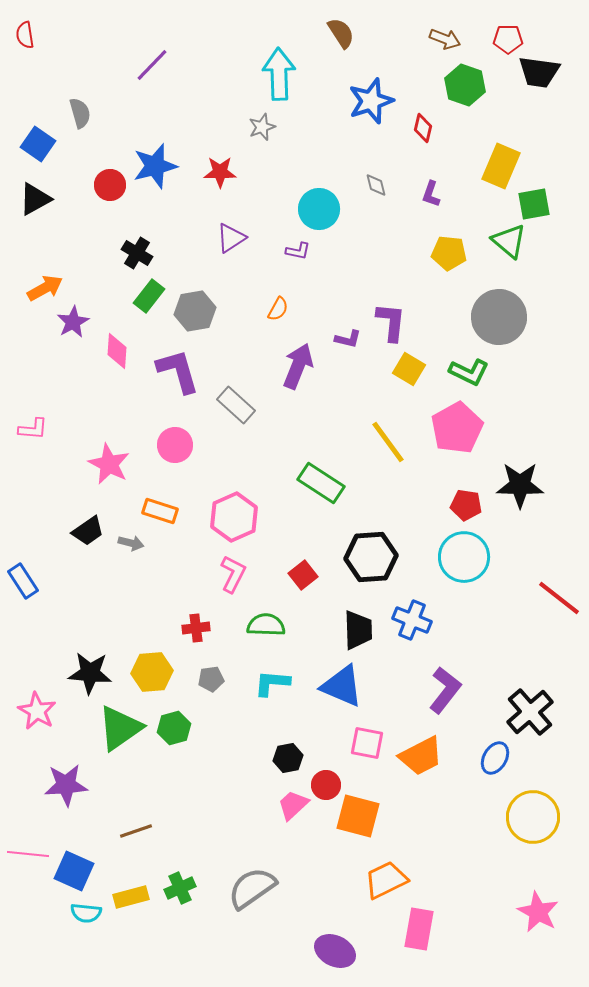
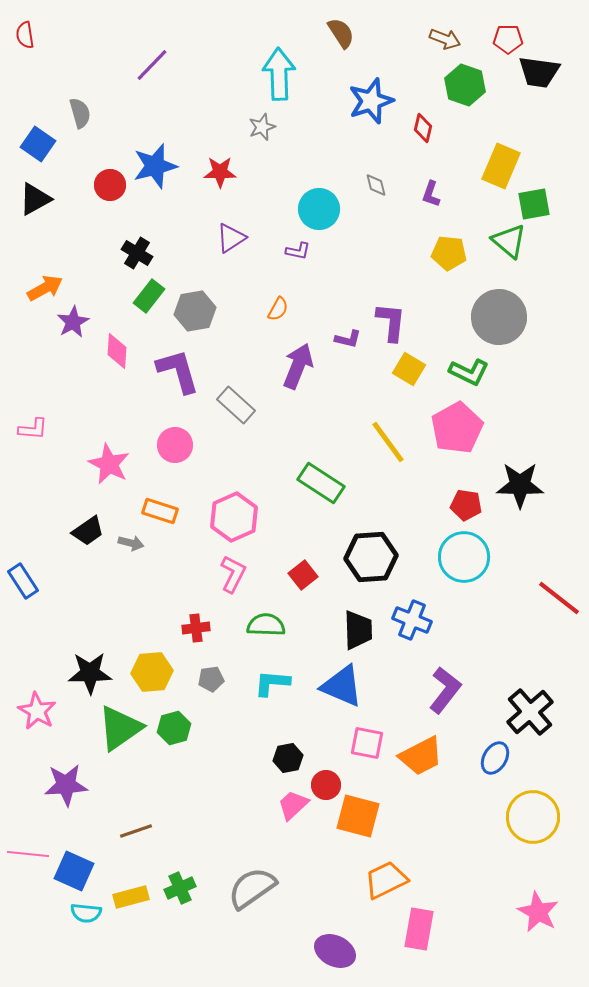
black star at (90, 673): rotated 6 degrees counterclockwise
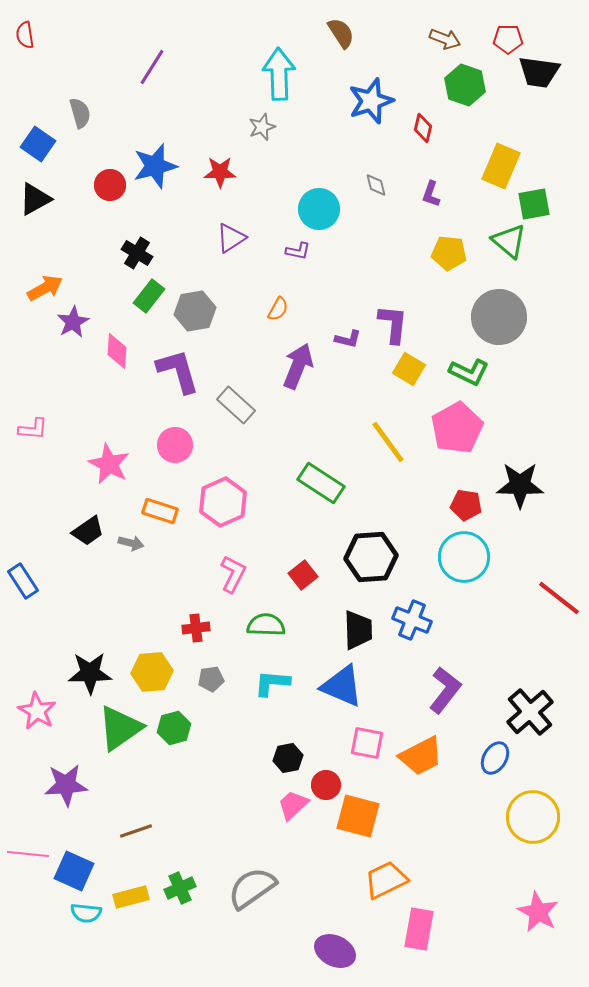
purple line at (152, 65): moved 2 px down; rotated 12 degrees counterclockwise
purple L-shape at (391, 322): moved 2 px right, 2 px down
pink hexagon at (234, 517): moved 11 px left, 15 px up
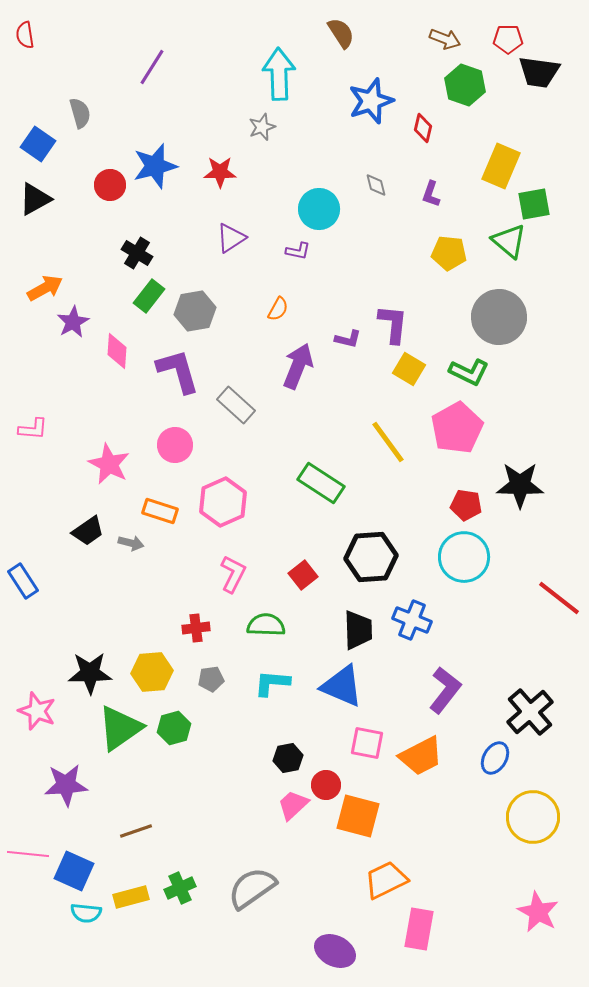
pink star at (37, 711): rotated 9 degrees counterclockwise
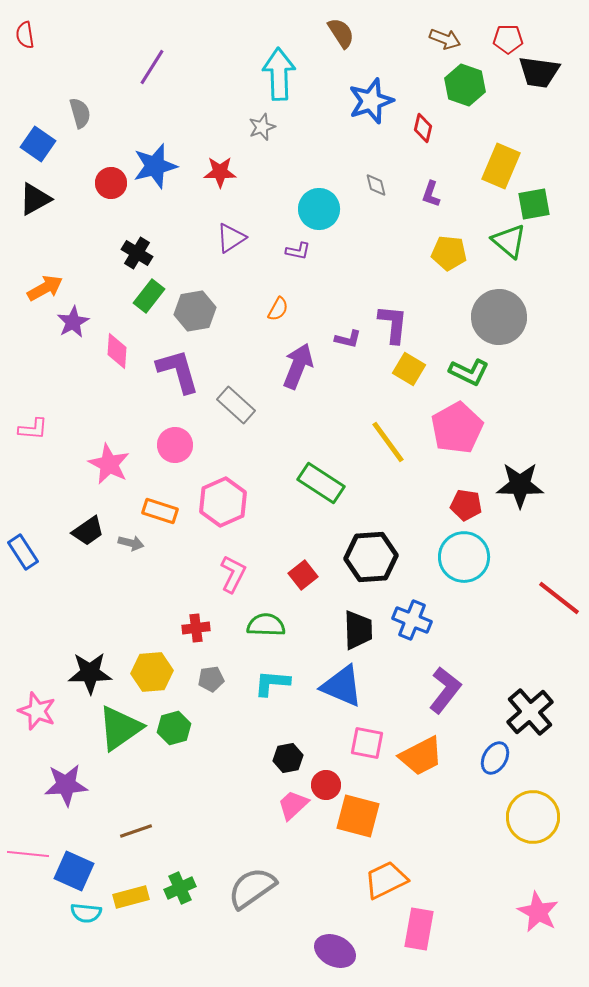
red circle at (110, 185): moved 1 px right, 2 px up
blue rectangle at (23, 581): moved 29 px up
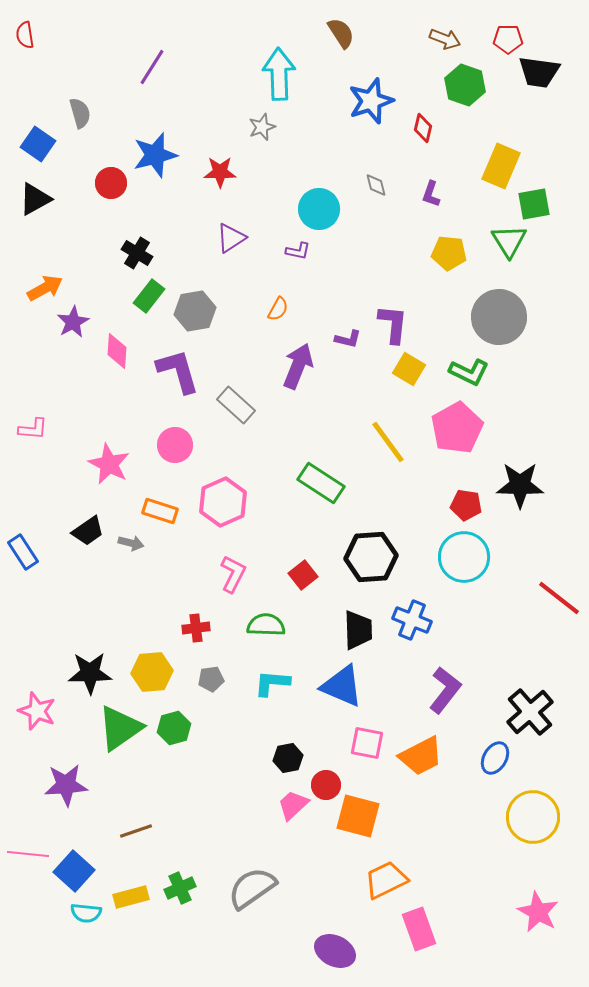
blue star at (155, 166): moved 11 px up
green triangle at (509, 241): rotated 18 degrees clockwise
blue square at (74, 871): rotated 18 degrees clockwise
pink rectangle at (419, 929): rotated 30 degrees counterclockwise
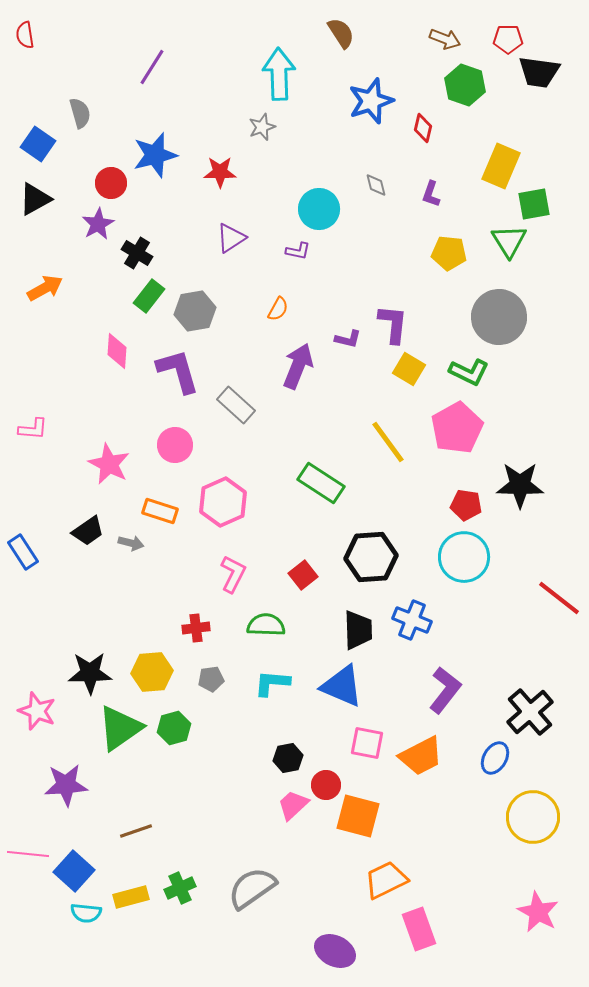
purple star at (73, 322): moved 25 px right, 98 px up
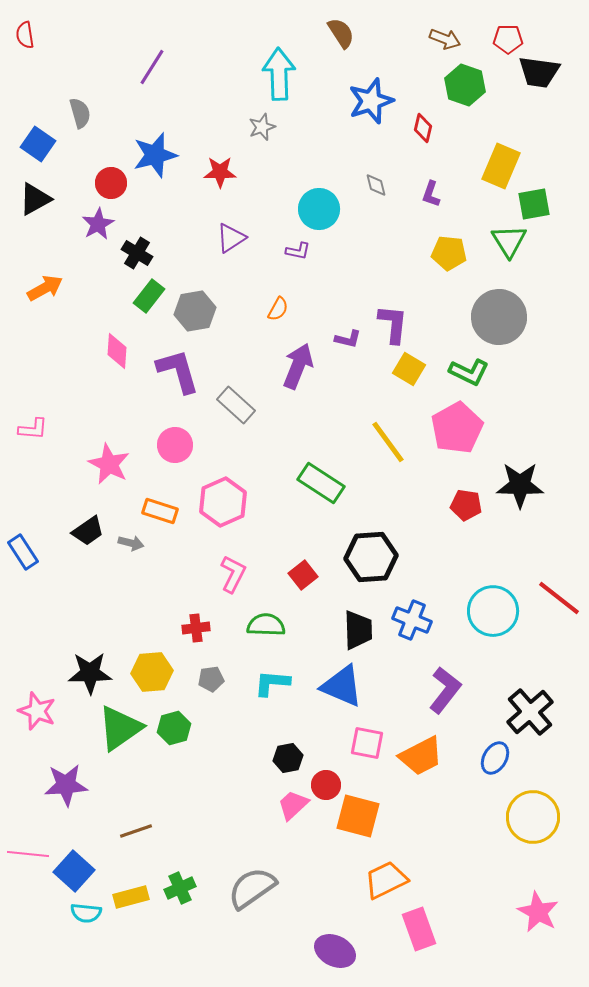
cyan circle at (464, 557): moved 29 px right, 54 px down
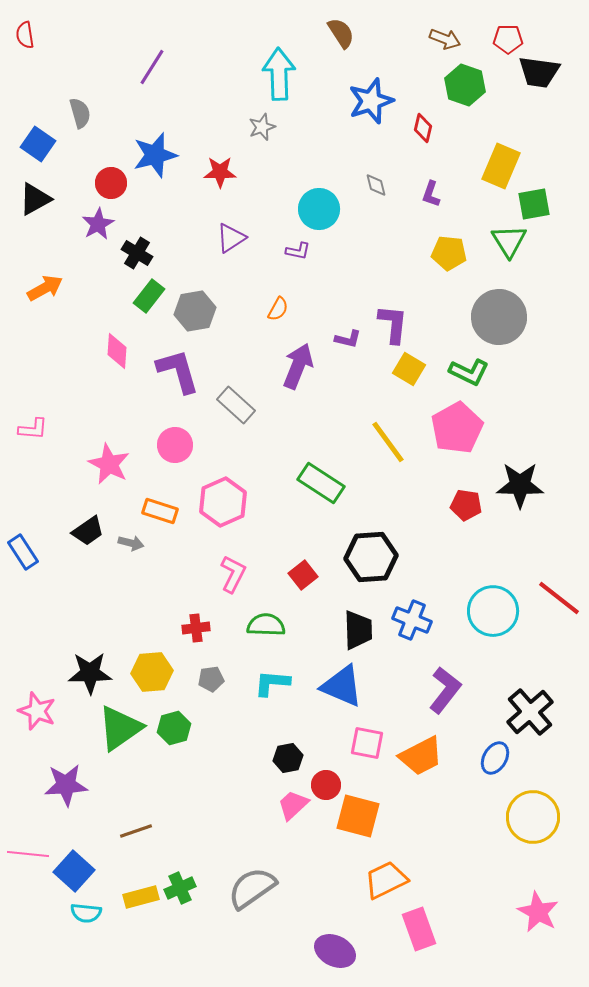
yellow rectangle at (131, 897): moved 10 px right
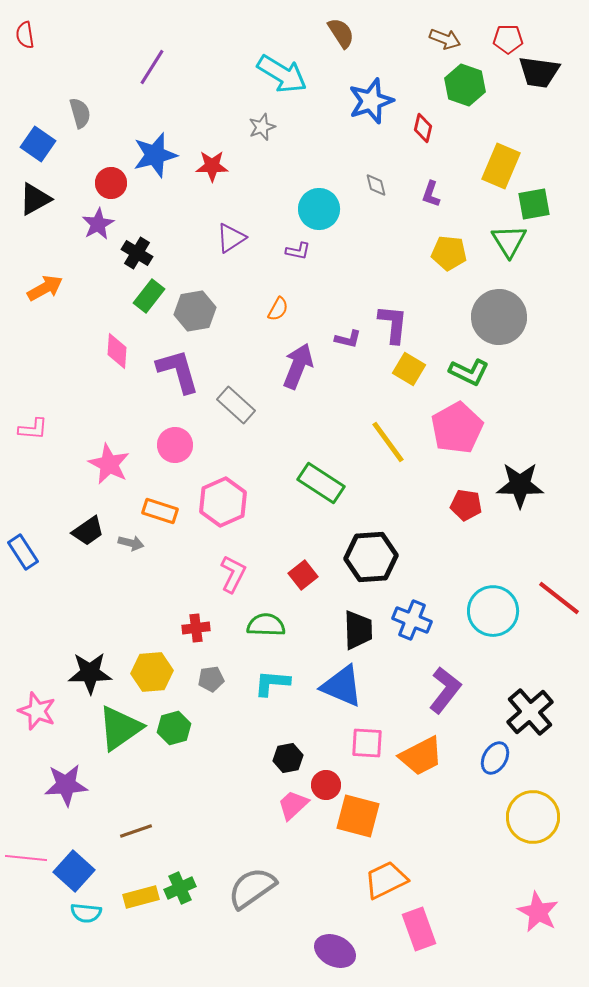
cyan arrow at (279, 74): moved 3 px right; rotated 123 degrees clockwise
red star at (220, 172): moved 8 px left, 6 px up
pink square at (367, 743): rotated 8 degrees counterclockwise
pink line at (28, 854): moved 2 px left, 4 px down
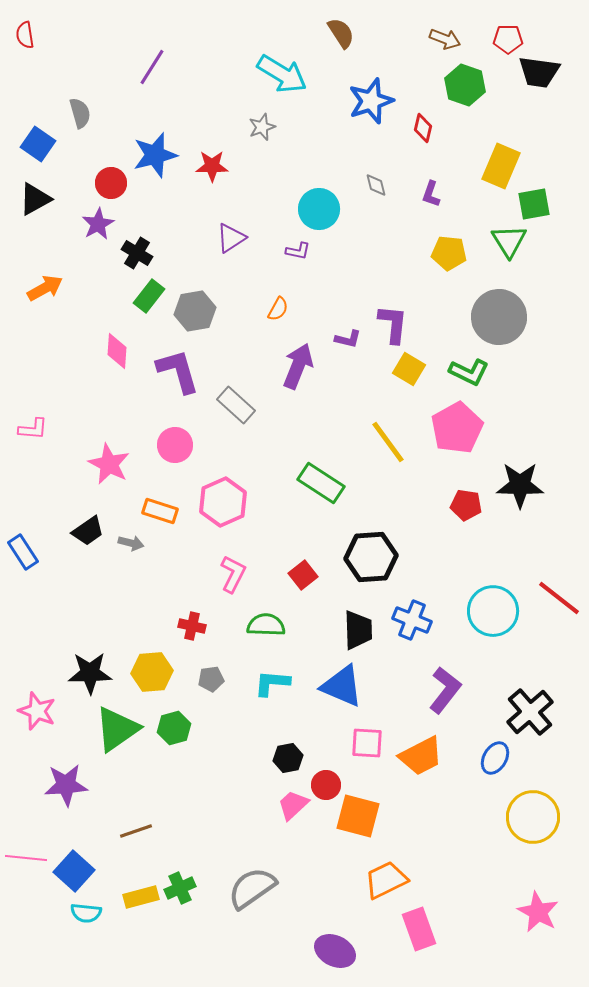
red cross at (196, 628): moved 4 px left, 2 px up; rotated 20 degrees clockwise
green triangle at (120, 728): moved 3 px left, 1 px down
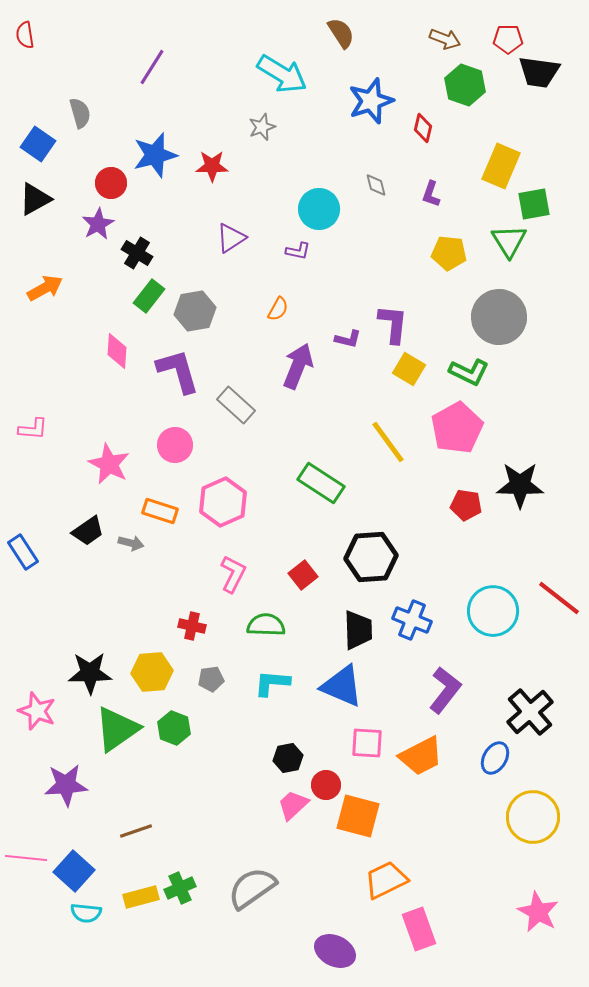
green hexagon at (174, 728): rotated 24 degrees counterclockwise
